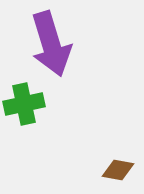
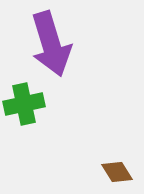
brown diamond: moved 1 px left, 2 px down; rotated 48 degrees clockwise
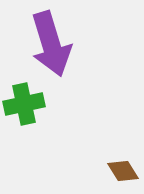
brown diamond: moved 6 px right, 1 px up
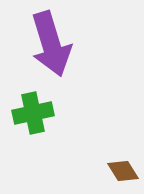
green cross: moved 9 px right, 9 px down
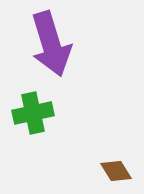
brown diamond: moved 7 px left
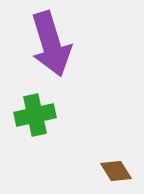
green cross: moved 2 px right, 2 px down
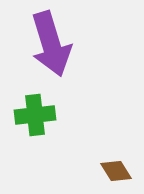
green cross: rotated 6 degrees clockwise
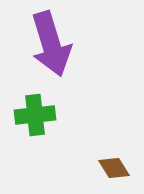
brown diamond: moved 2 px left, 3 px up
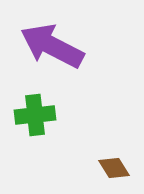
purple arrow: moved 1 px right, 2 px down; rotated 134 degrees clockwise
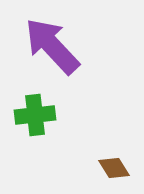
purple arrow: rotated 20 degrees clockwise
